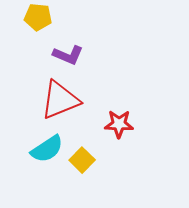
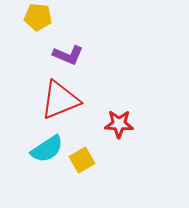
yellow square: rotated 15 degrees clockwise
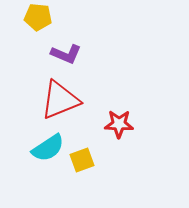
purple L-shape: moved 2 px left, 1 px up
cyan semicircle: moved 1 px right, 1 px up
yellow square: rotated 10 degrees clockwise
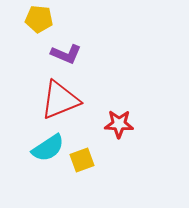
yellow pentagon: moved 1 px right, 2 px down
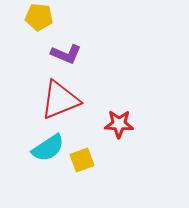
yellow pentagon: moved 2 px up
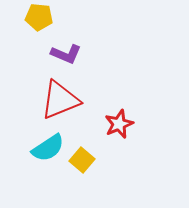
red star: rotated 24 degrees counterclockwise
yellow square: rotated 30 degrees counterclockwise
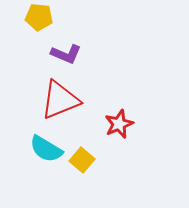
cyan semicircle: moved 2 px left, 1 px down; rotated 64 degrees clockwise
